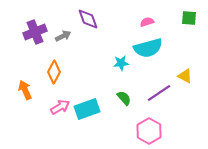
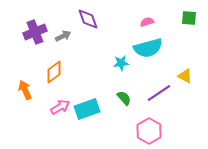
orange diamond: rotated 25 degrees clockwise
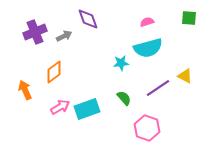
gray arrow: moved 1 px right
purple line: moved 1 px left, 5 px up
pink hexagon: moved 2 px left, 3 px up; rotated 10 degrees counterclockwise
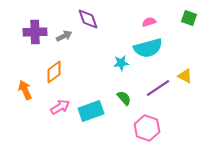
green square: rotated 14 degrees clockwise
pink semicircle: moved 2 px right
purple cross: rotated 20 degrees clockwise
cyan rectangle: moved 4 px right, 2 px down
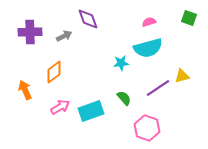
purple cross: moved 5 px left
yellow triangle: moved 3 px left; rotated 42 degrees counterclockwise
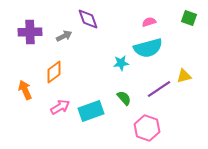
yellow triangle: moved 2 px right
purple line: moved 1 px right, 1 px down
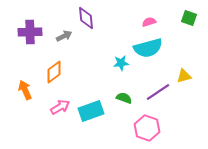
purple diamond: moved 2 px left, 1 px up; rotated 15 degrees clockwise
purple line: moved 1 px left, 3 px down
green semicircle: rotated 28 degrees counterclockwise
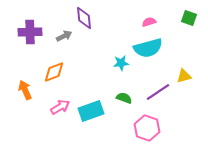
purple diamond: moved 2 px left
orange diamond: rotated 15 degrees clockwise
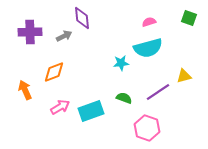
purple diamond: moved 2 px left
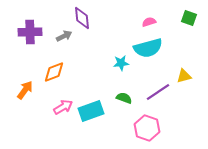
orange arrow: rotated 60 degrees clockwise
pink arrow: moved 3 px right
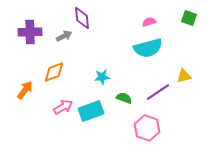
cyan star: moved 19 px left, 14 px down
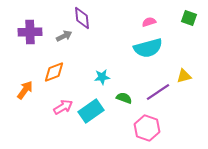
cyan rectangle: rotated 15 degrees counterclockwise
